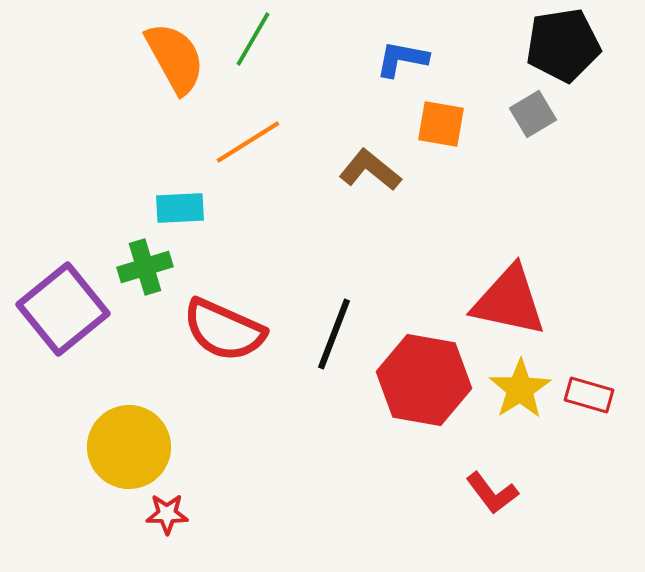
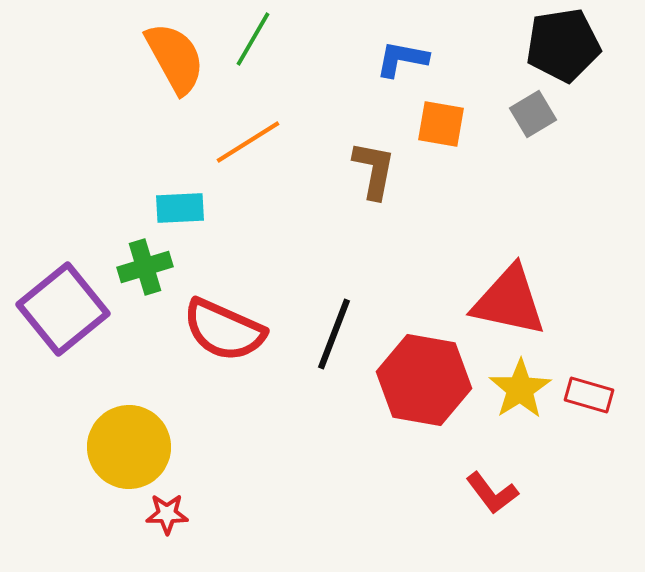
brown L-shape: moved 4 px right; rotated 62 degrees clockwise
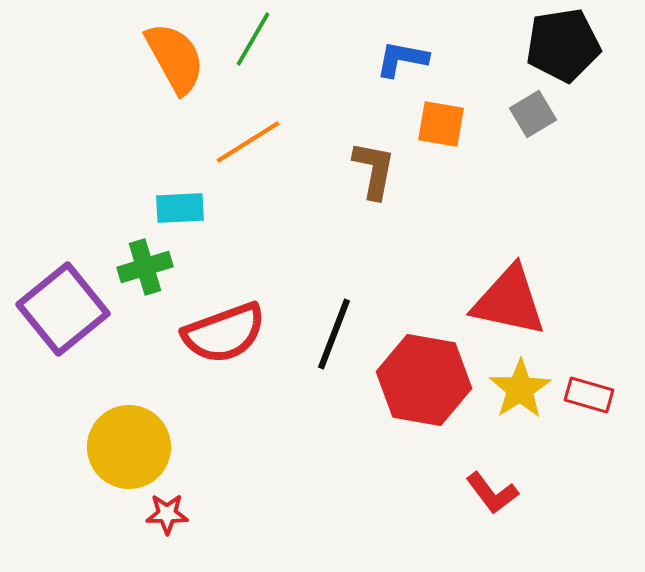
red semicircle: moved 3 px down; rotated 44 degrees counterclockwise
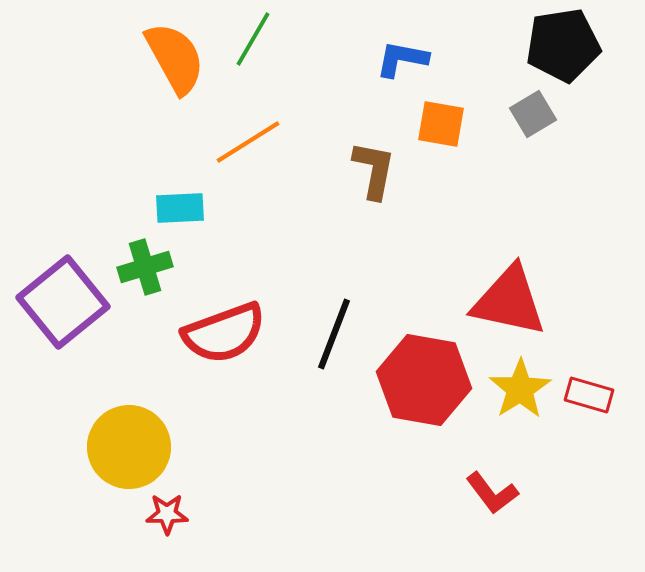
purple square: moved 7 px up
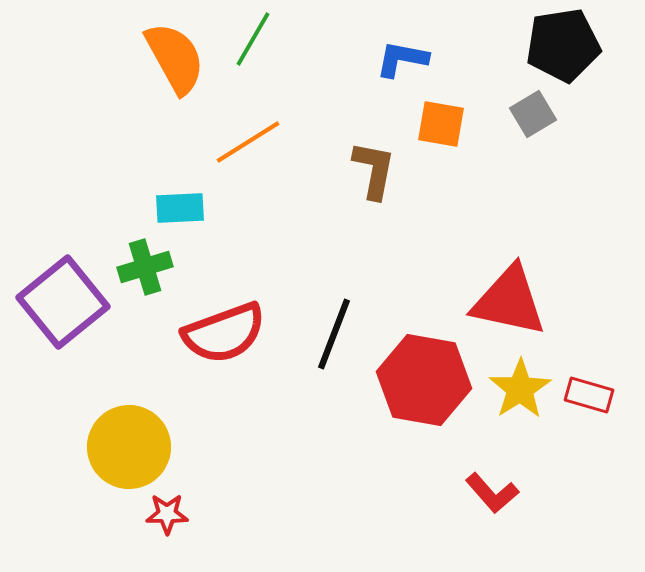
red L-shape: rotated 4 degrees counterclockwise
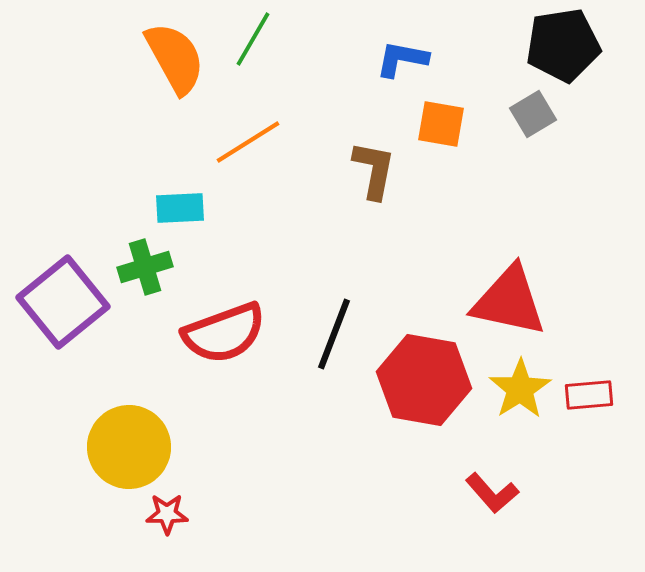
red rectangle: rotated 21 degrees counterclockwise
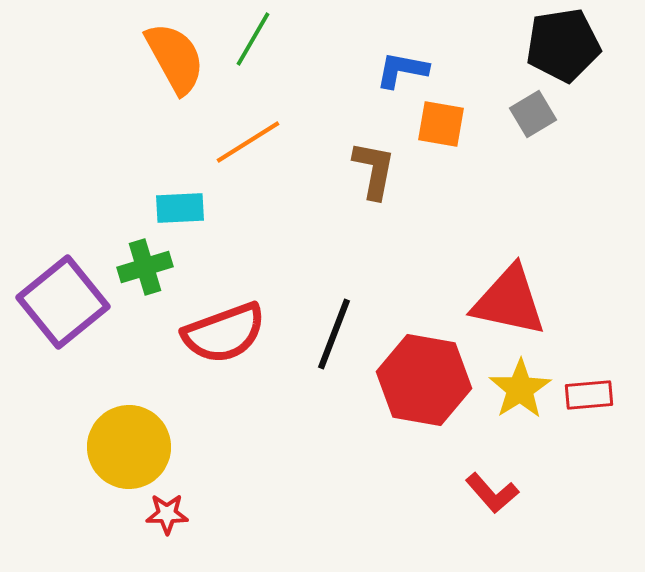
blue L-shape: moved 11 px down
